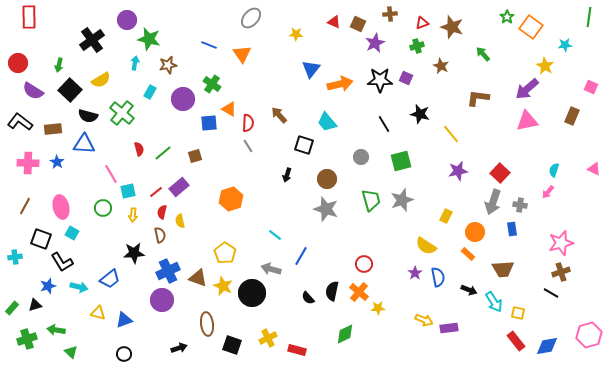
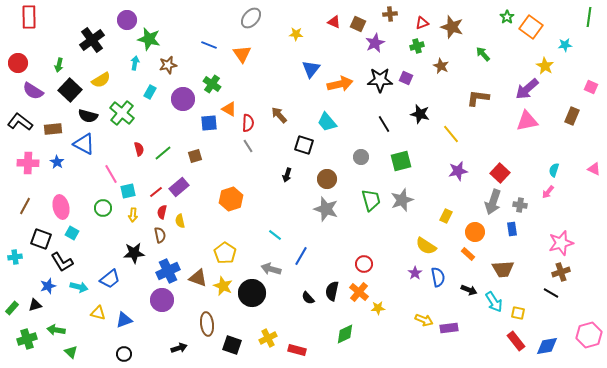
blue triangle at (84, 144): rotated 25 degrees clockwise
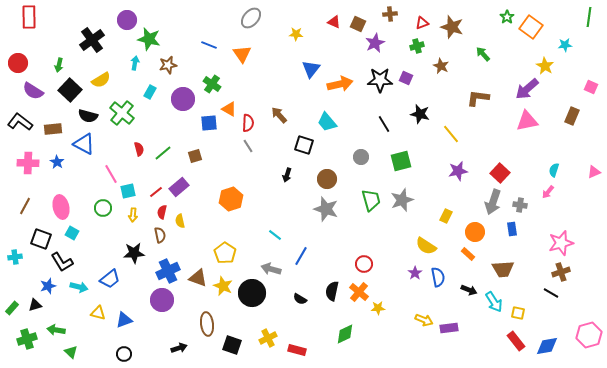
pink triangle at (594, 169): moved 3 px down; rotated 48 degrees counterclockwise
black semicircle at (308, 298): moved 8 px left, 1 px down; rotated 16 degrees counterclockwise
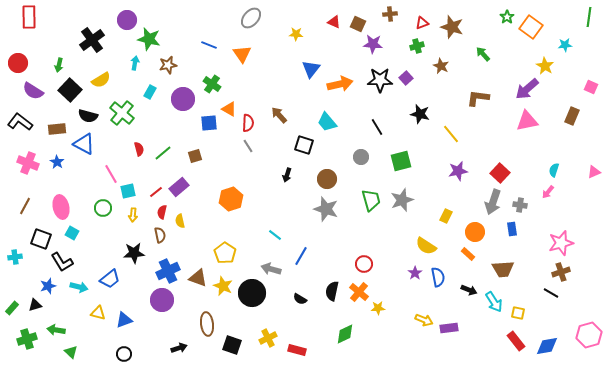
purple star at (375, 43): moved 2 px left, 1 px down; rotated 30 degrees clockwise
purple square at (406, 78): rotated 24 degrees clockwise
black line at (384, 124): moved 7 px left, 3 px down
brown rectangle at (53, 129): moved 4 px right
pink cross at (28, 163): rotated 20 degrees clockwise
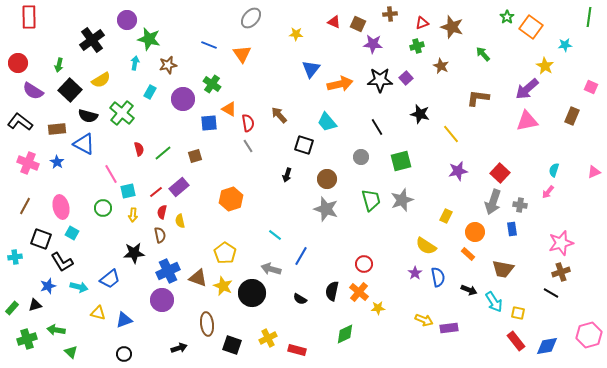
red semicircle at (248, 123): rotated 12 degrees counterclockwise
brown trapezoid at (503, 269): rotated 15 degrees clockwise
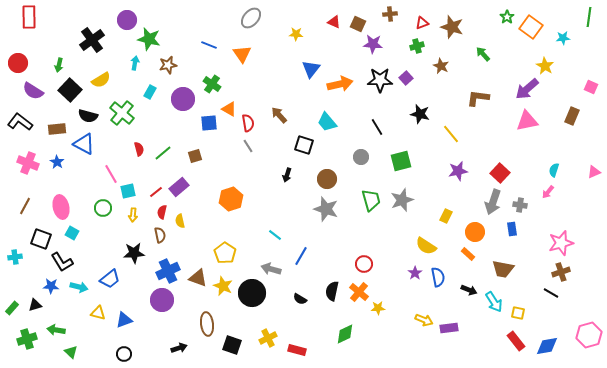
cyan star at (565, 45): moved 2 px left, 7 px up
blue star at (48, 286): moved 3 px right; rotated 21 degrees clockwise
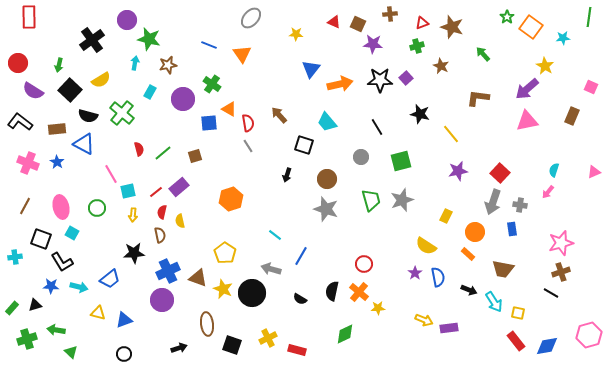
green circle at (103, 208): moved 6 px left
yellow star at (223, 286): moved 3 px down
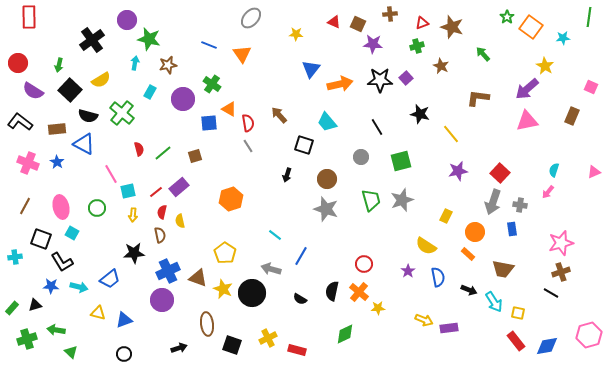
purple star at (415, 273): moved 7 px left, 2 px up
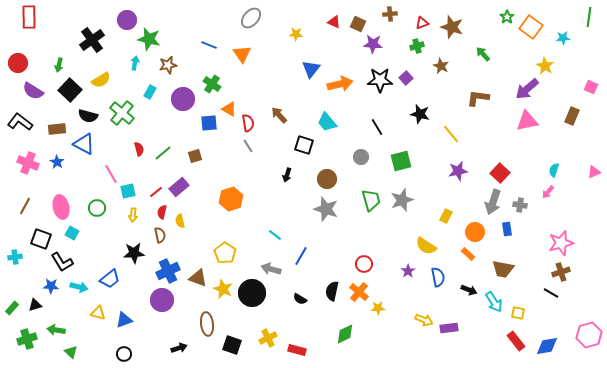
blue rectangle at (512, 229): moved 5 px left
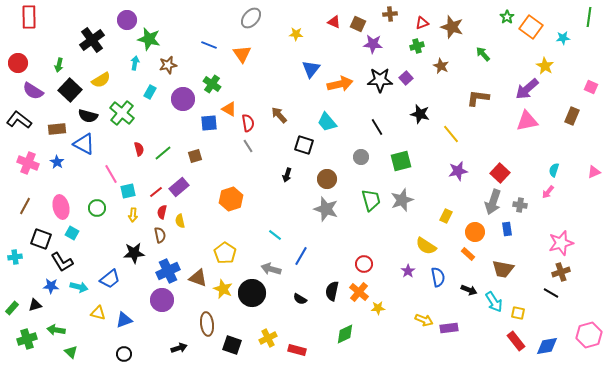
black L-shape at (20, 122): moved 1 px left, 2 px up
